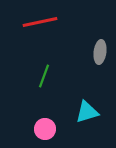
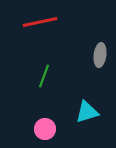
gray ellipse: moved 3 px down
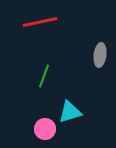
cyan triangle: moved 17 px left
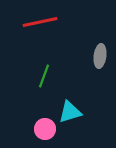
gray ellipse: moved 1 px down
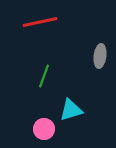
cyan triangle: moved 1 px right, 2 px up
pink circle: moved 1 px left
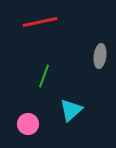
cyan triangle: rotated 25 degrees counterclockwise
pink circle: moved 16 px left, 5 px up
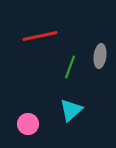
red line: moved 14 px down
green line: moved 26 px right, 9 px up
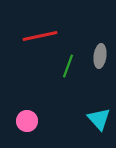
green line: moved 2 px left, 1 px up
cyan triangle: moved 28 px right, 9 px down; rotated 30 degrees counterclockwise
pink circle: moved 1 px left, 3 px up
